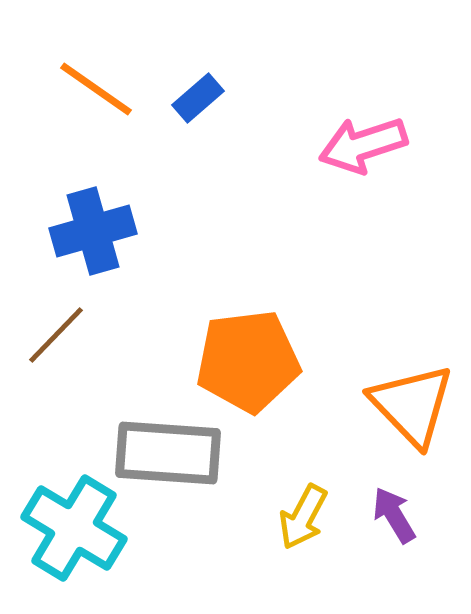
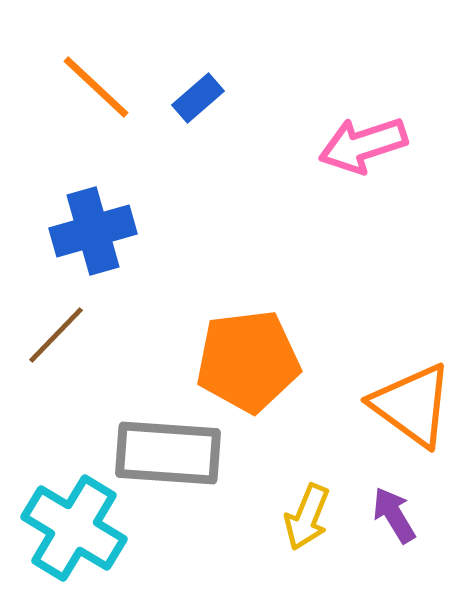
orange line: moved 2 px up; rotated 8 degrees clockwise
orange triangle: rotated 10 degrees counterclockwise
yellow arrow: moved 4 px right; rotated 6 degrees counterclockwise
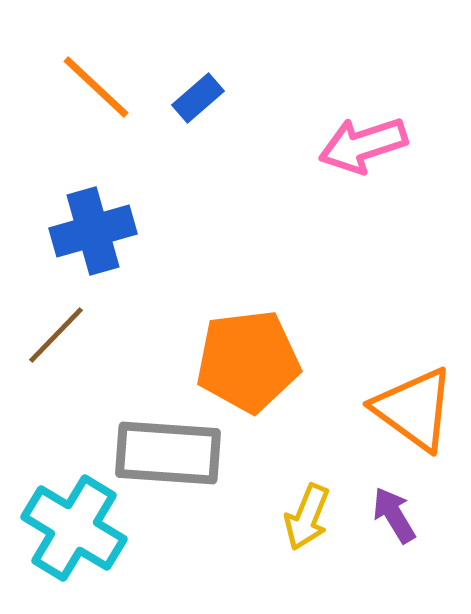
orange triangle: moved 2 px right, 4 px down
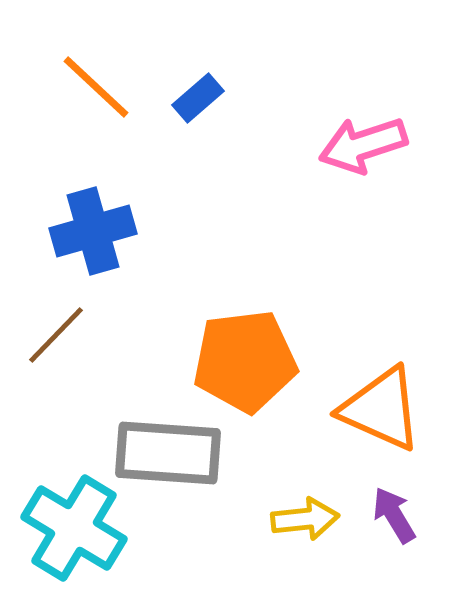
orange pentagon: moved 3 px left
orange triangle: moved 33 px left; rotated 12 degrees counterclockwise
yellow arrow: moved 2 px left, 2 px down; rotated 118 degrees counterclockwise
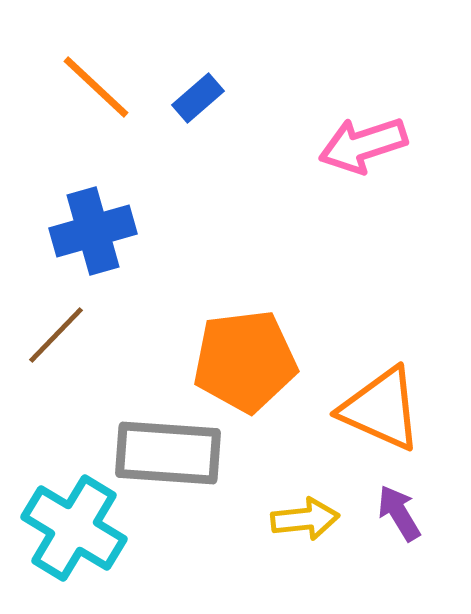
purple arrow: moved 5 px right, 2 px up
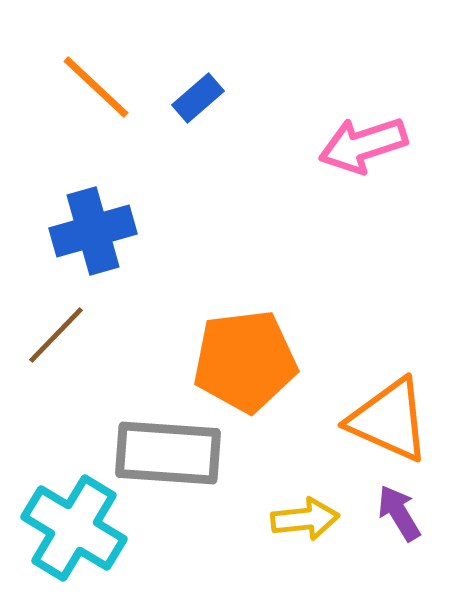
orange triangle: moved 8 px right, 11 px down
